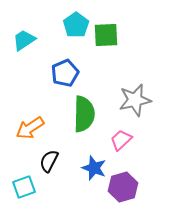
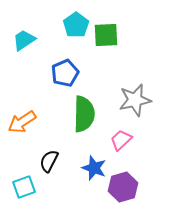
orange arrow: moved 8 px left, 6 px up
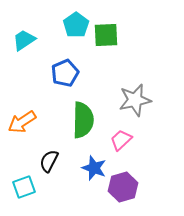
green semicircle: moved 1 px left, 6 px down
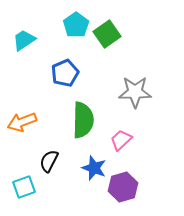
green square: moved 1 px right, 1 px up; rotated 32 degrees counterclockwise
gray star: moved 8 px up; rotated 12 degrees clockwise
orange arrow: rotated 12 degrees clockwise
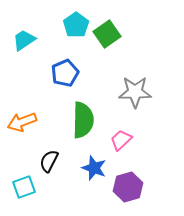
purple hexagon: moved 5 px right
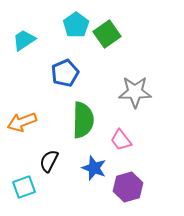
pink trapezoid: rotated 85 degrees counterclockwise
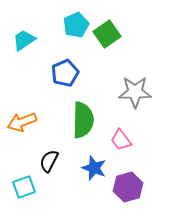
cyan pentagon: rotated 10 degrees clockwise
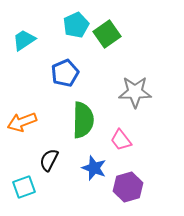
black semicircle: moved 1 px up
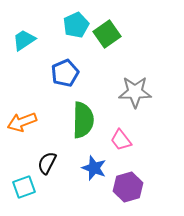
black semicircle: moved 2 px left, 3 px down
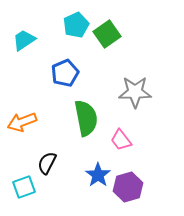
green semicircle: moved 3 px right, 2 px up; rotated 12 degrees counterclockwise
blue star: moved 4 px right, 7 px down; rotated 15 degrees clockwise
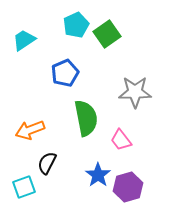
orange arrow: moved 8 px right, 8 px down
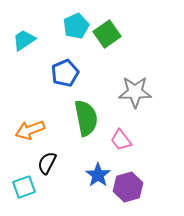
cyan pentagon: moved 1 px down
